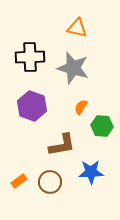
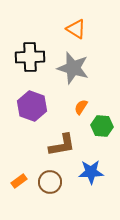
orange triangle: moved 1 px left, 1 px down; rotated 20 degrees clockwise
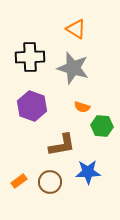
orange semicircle: moved 1 px right; rotated 105 degrees counterclockwise
blue star: moved 3 px left
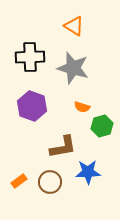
orange triangle: moved 2 px left, 3 px up
green hexagon: rotated 20 degrees counterclockwise
brown L-shape: moved 1 px right, 2 px down
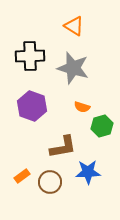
black cross: moved 1 px up
orange rectangle: moved 3 px right, 5 px up
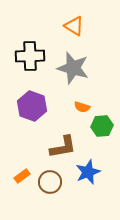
green hexagon: rotated 10 degrees clockwise
blue star: rotated 20 degrees counterclockwise
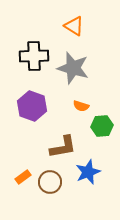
black cross: moved 4 px right
orange semicircle: moved 1 px left, 1 px up
orange rectangle: moved 1 px right, 1 px down
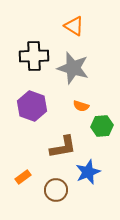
brown circle: moved 6 px right, 8 px down
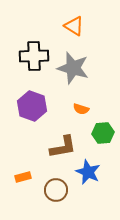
orange semicircle: moved 3 px down
green hexagon: moved 1 px right, 7 px down
blue star: rotated 25 degrees counterclockwise
orange rectangle: rotated 21 degrees clockwise
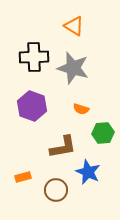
black cross: moved 1 px down
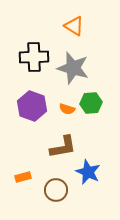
orange semicircle: moved 14 px left
green hexagon: moved 12 px left, 30 px up
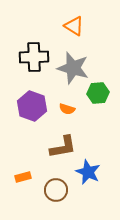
green hexagon: moved 7 px right, 10 px up
